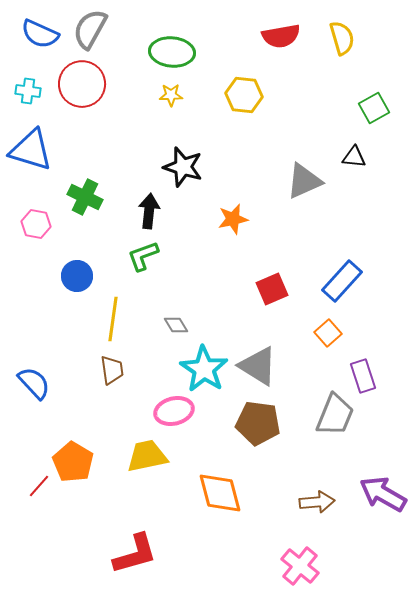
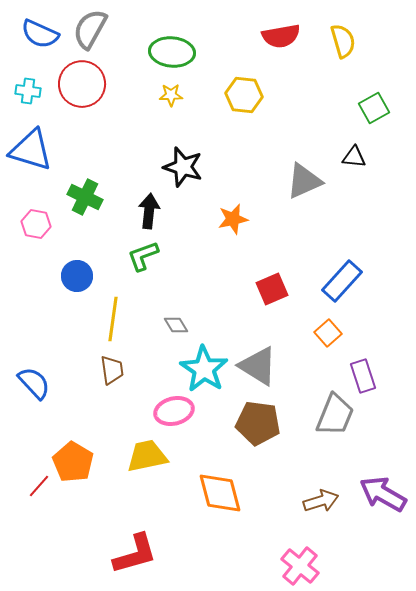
yellow semicircle at (342, 38): moved 1 px right, 3 px down
brown arrow at (317, 502): moved 4 px right, 1 px up; rotated 12 degrees counterclockwise
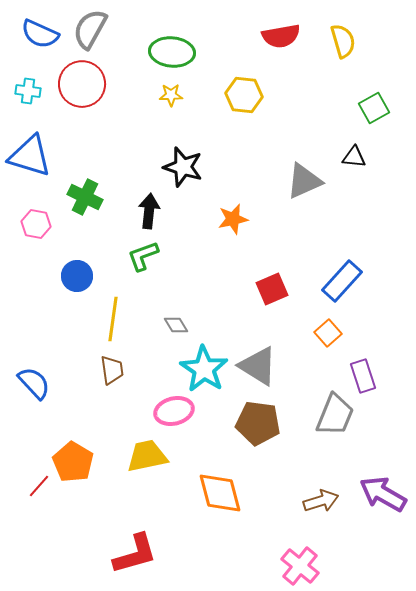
blue triangle at (31, 150): moved 1 px left, 6 px down
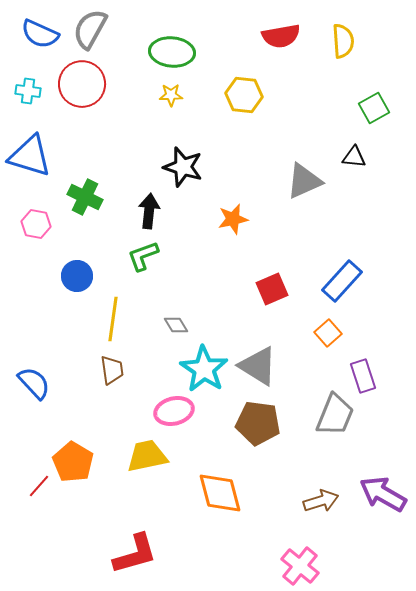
yellow semicircle at (343, 41): rotated 12 degrees clockwise
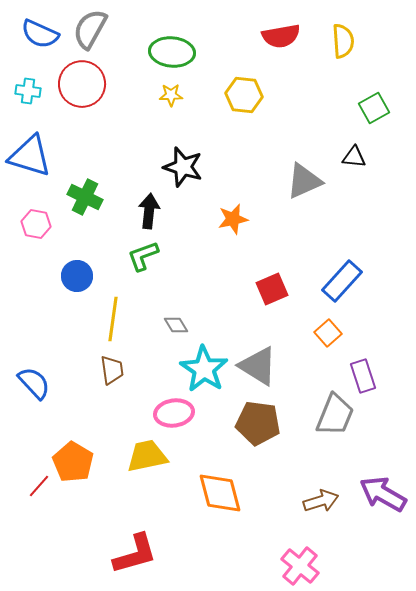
pink ellipse at (174, 411): moved 2 px down; rotated 6 degrees clockwise
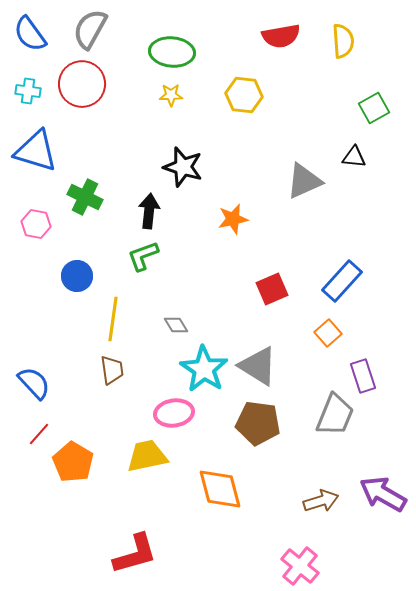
blue semicircle at (40, 34): moved 10 px left; rotated 30 degrees clockwise
blue triangle at (30, 156): moved 6 px right, 5 px up
red line at (39, 486): moved 52 px up
orange diamond at (220, 493): moved 4 px up
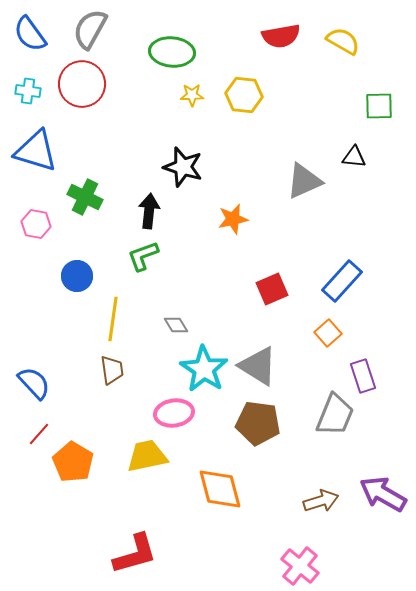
yellow semicircle at (343, 41): rotated 56 degrees counterclockwise
yellow star at (171, 95): moved 21 px right
green square at (374, 108): moved 5 px right, 2 px up; rotated 28 degrees clockwise
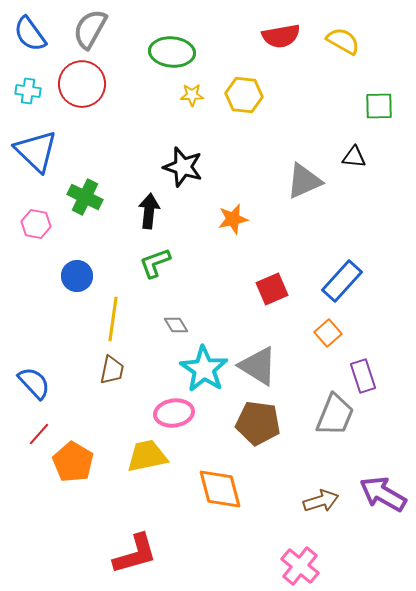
blue triangle at (36, 151): rotated 27 degrees clockwise
green L-shape at (143, 256): moved 12 px right, 7 px down
brown trapezoid at (112, 370): rotated 20 degrees clockwise
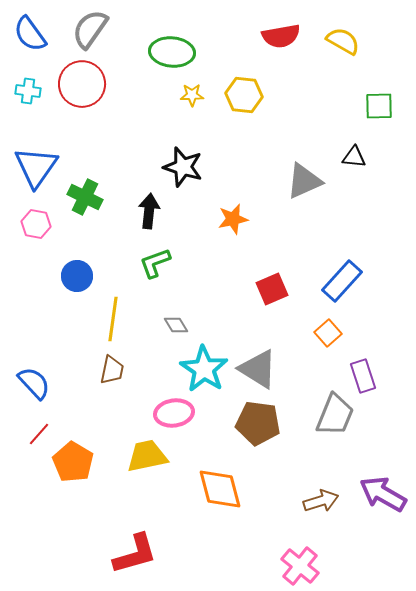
gray semicircle at (90, 29): rotated 6 degrees clockwise
blue triangle at (36, 151): moved 16 px down; rotated 21 degrees clockwise
gray triangle at (258, 366): moved 3 px down
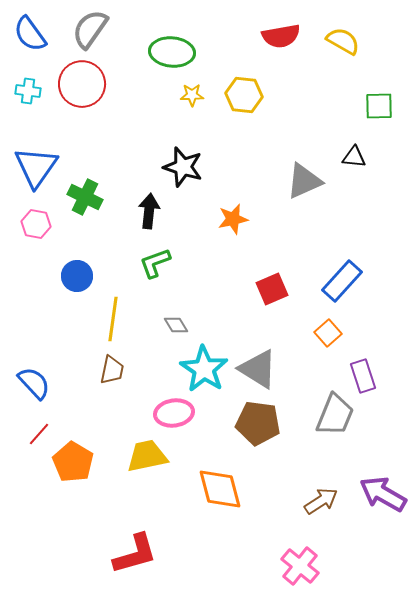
brown arrow at (321, 501): rotated 16 degrees counterclockwise
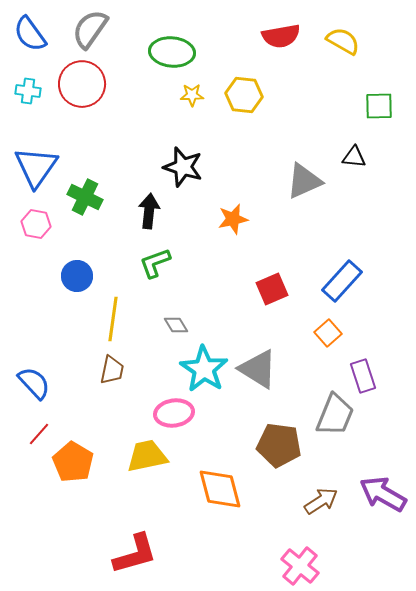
brown pentagon at (258, 423): moved 21 px right, 22 px down
